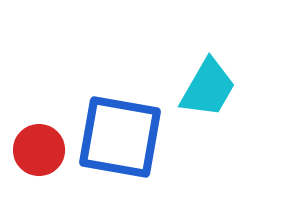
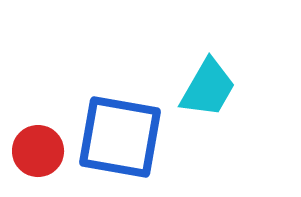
red circle: moved 1 px left, 1 px down
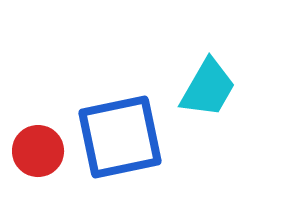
blue square: rotated 22 degrees counterclockwise
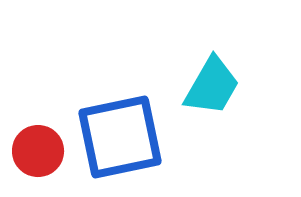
cyan trapezoid: moved 4 px right, 2 px up
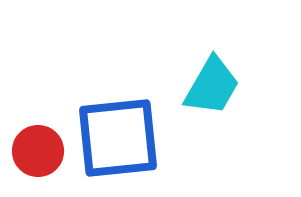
blue square: moved 2 px left, 1 px down; rotated 6 degrees clockwise
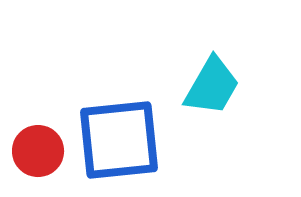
blue square: moved 1 px right, 2 px down
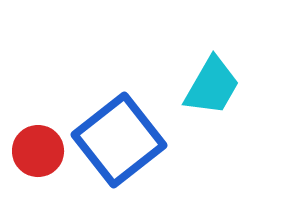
blue square: rotated 32 degrees counterclockwise
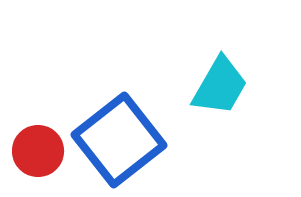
cyan trapezoid: moved 8 px right
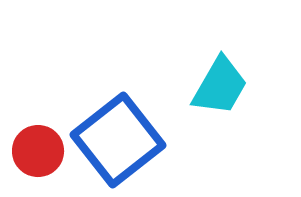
blue square: moved 1 px left
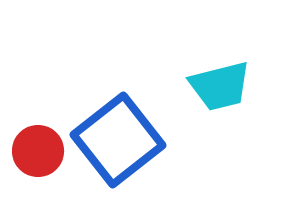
cyan trapezoid: rotated 46 degrees clockwise
